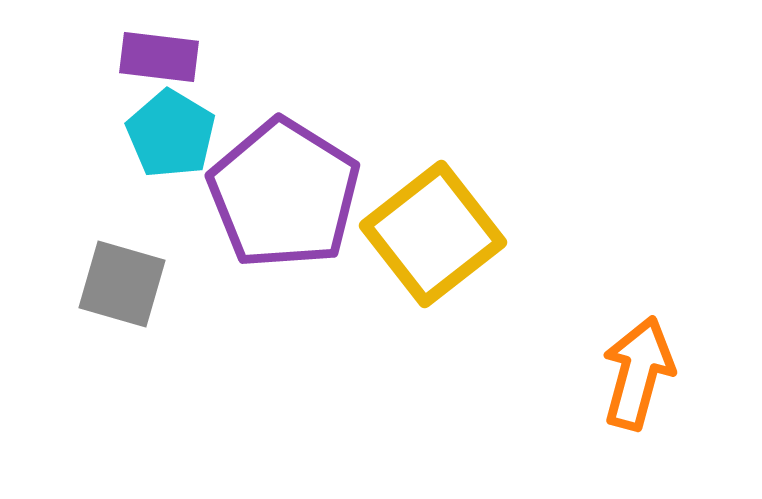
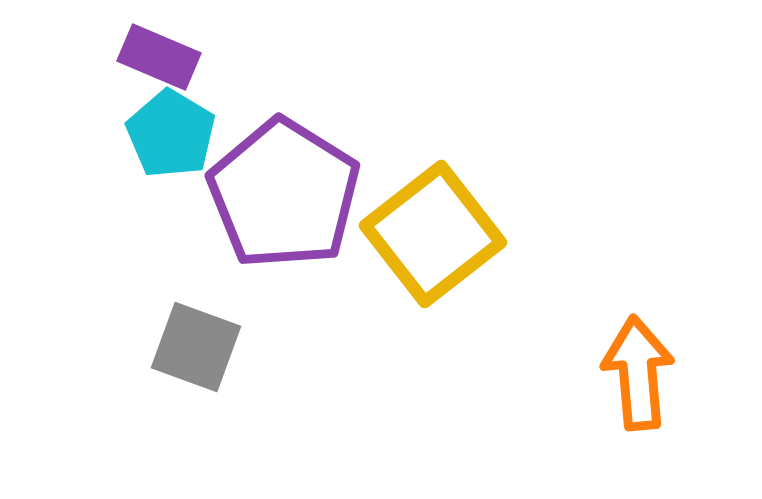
purple rectangle: rotated 16 degrees clockwise
gray square: moved 74 px right, 63 px down; rotated 4 degrees clockwise
orange arrow: rotated 20 degrees counterclockwise
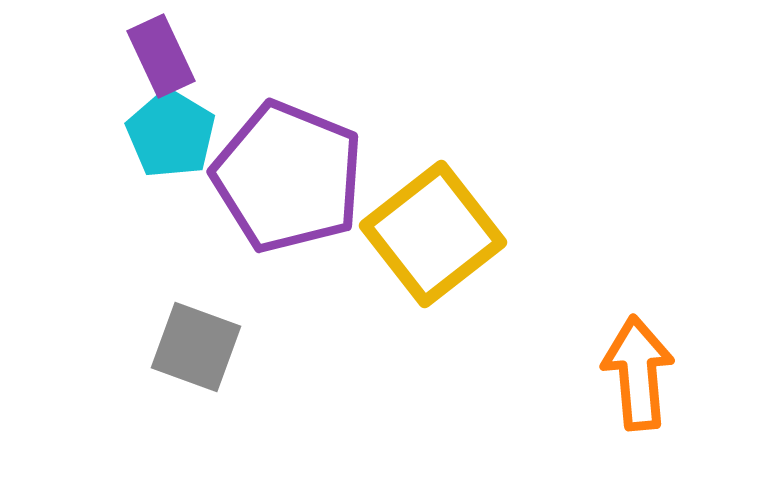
purple rectangle: moved 2 px right, 1 px up; rotated 42 degrees clockwise
purple pentagon: moved 4 px right, 17 px up; rotated 10 degrees counterclockwise
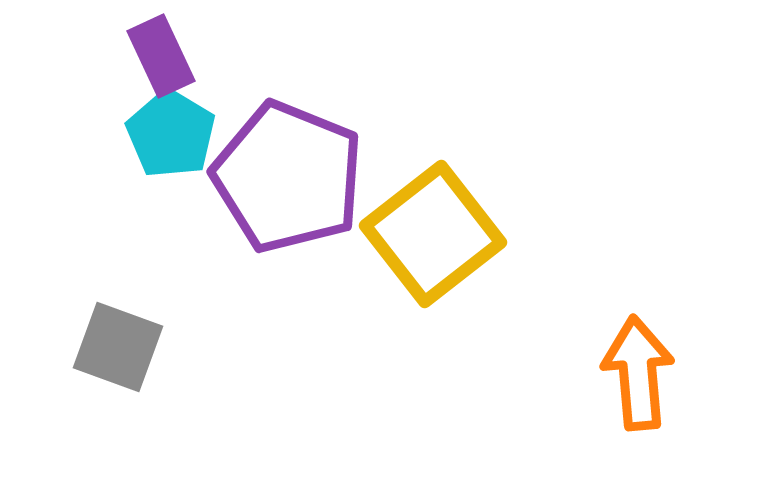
gray square: moved 78 px left
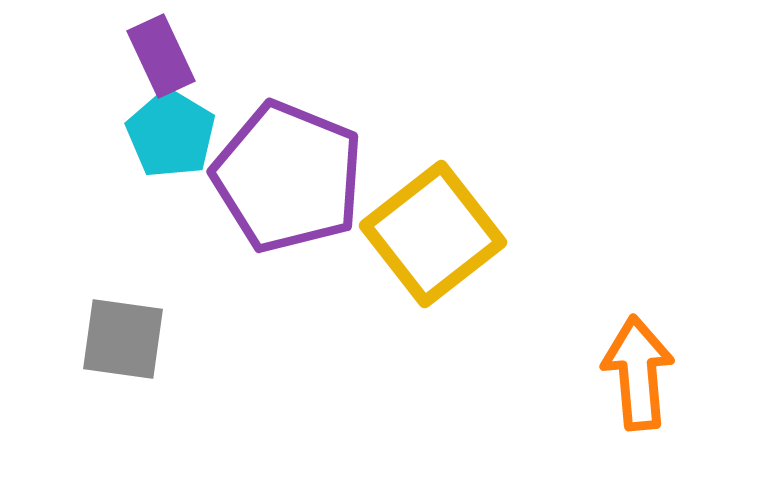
gray square: moved 5 px right, 8 px up; rotated 12 degrees counterclockwise
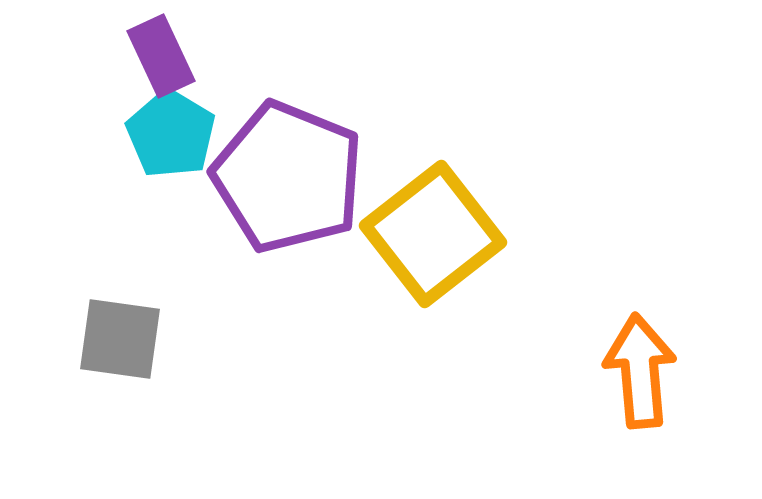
gray square: moved 3 px left
orange arrow: moved 2 px right, 2 px up
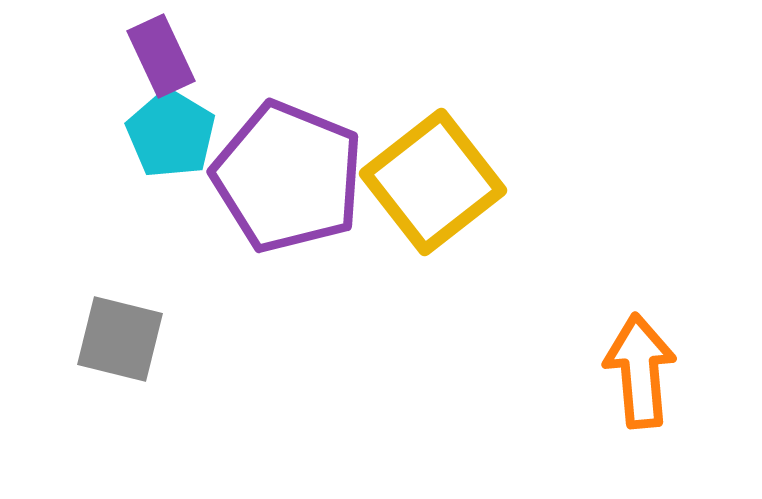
yellow square: moved 52 px up
gray square: rotated 6 degrees clockwise
